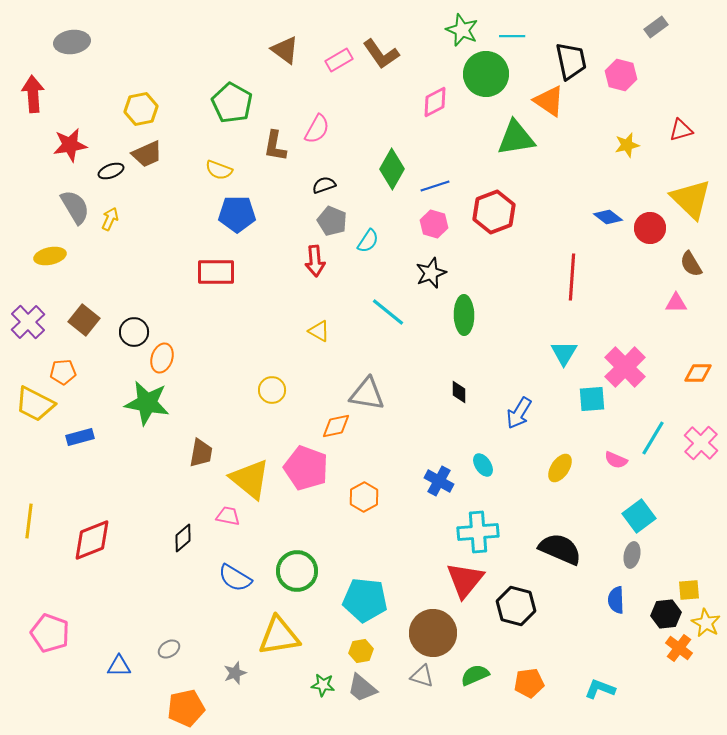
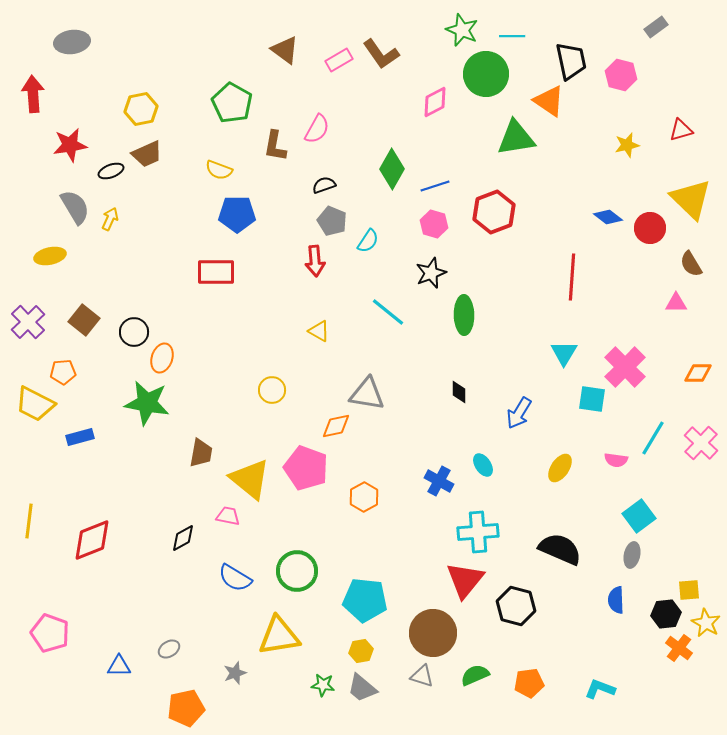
cyan square at (592, 399): rotated 12 degrees clockwise
pink semicircle at (616, 460): rotated 15 degrees counterclockwise
black diamond at (183, 538): rotated 12 degrees clockwise
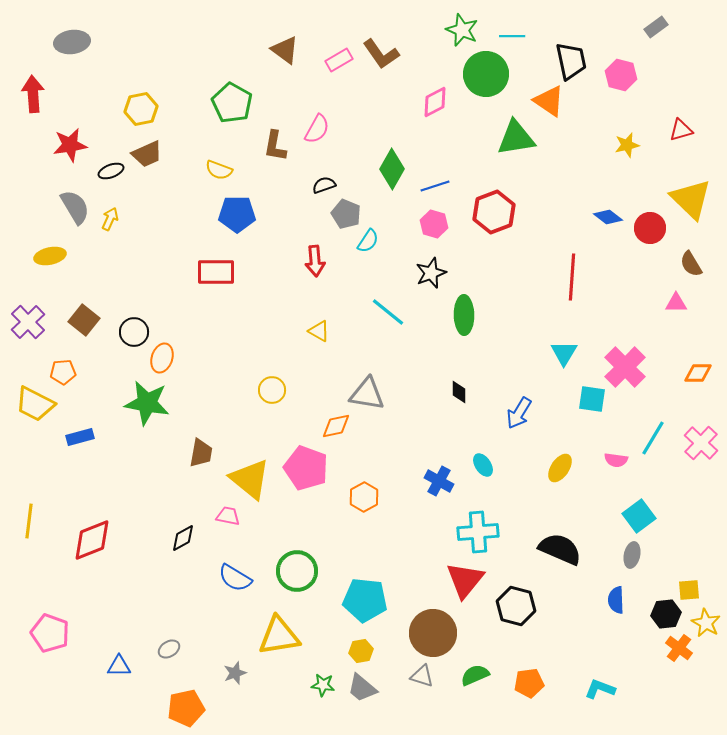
gray pentagon at (332, 221): moved 14 px right, 7 px up
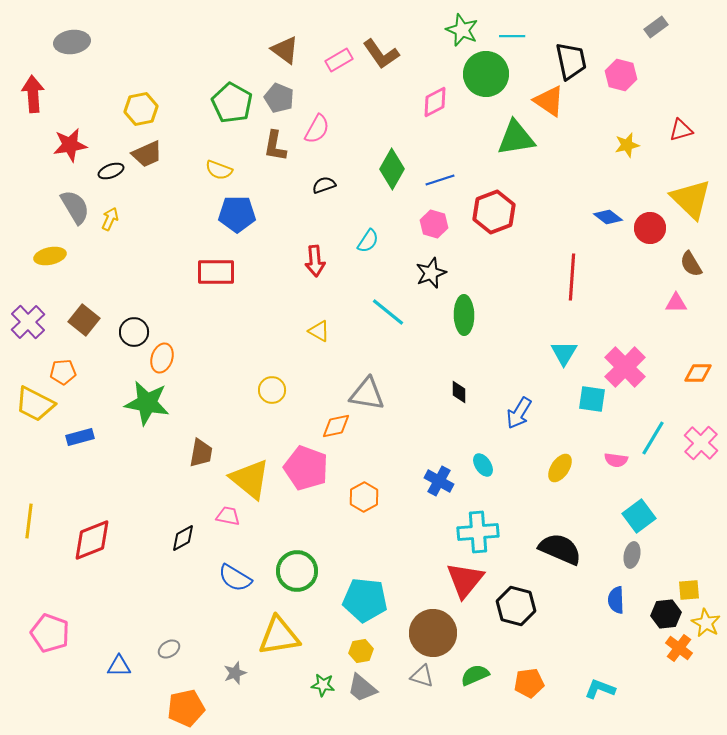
blue line at (435, 186): moved 5 px right, 6 px up
gray pentagon at (346, 214): moved 67 px left, 116 px up
